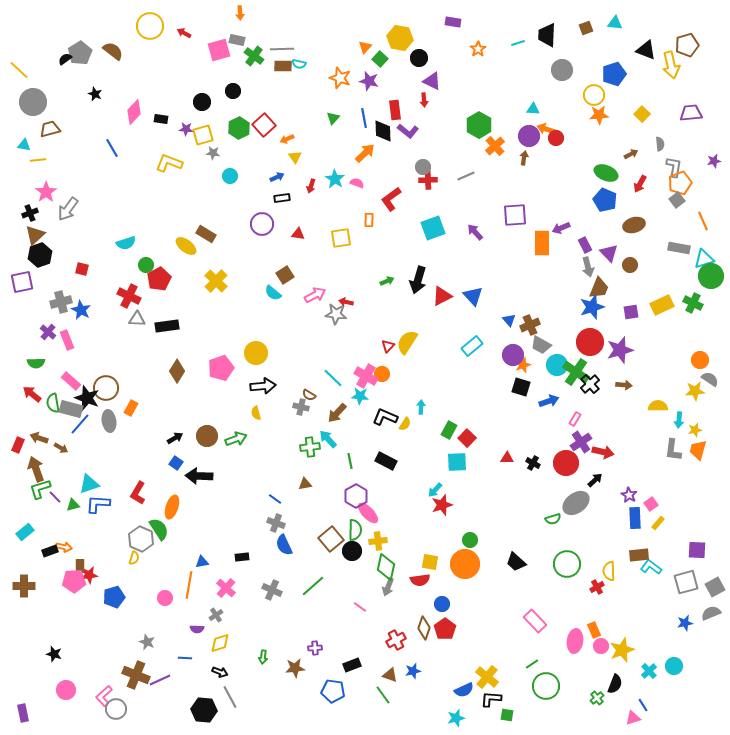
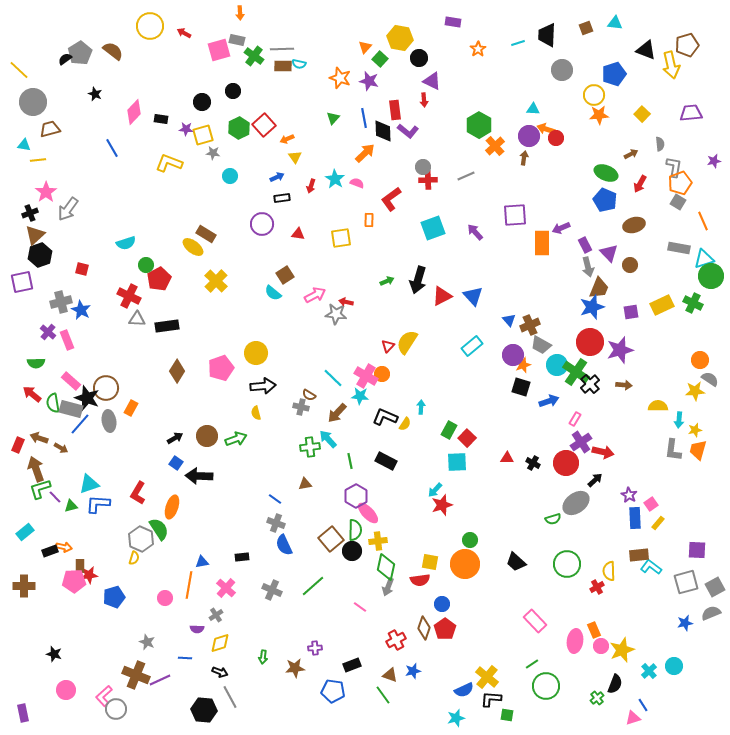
gray square at (677, 200): moved 1 px right, 2 px down; rotated 21 degrees counterclockwise
yellow ellipse at (186, 246): moved 7 px right, 1 px down
green triangle at (73, 505): moved 2 px left, 1 px down
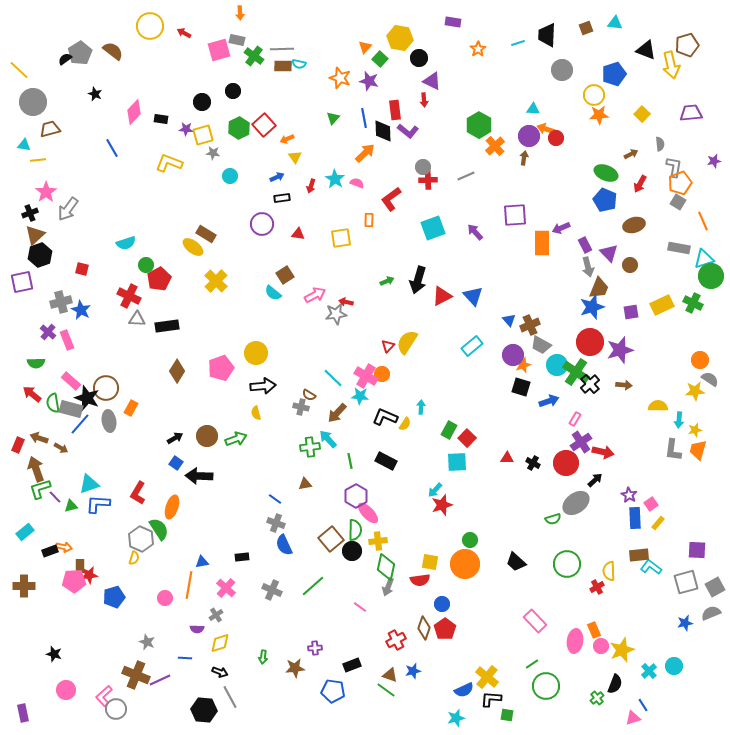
gray star at (336, 314): rotated 15 degrees counterclockwise
green line at (383, 695): moved 3 px right, 5 px up; rotated 18 degrees counterclockwise
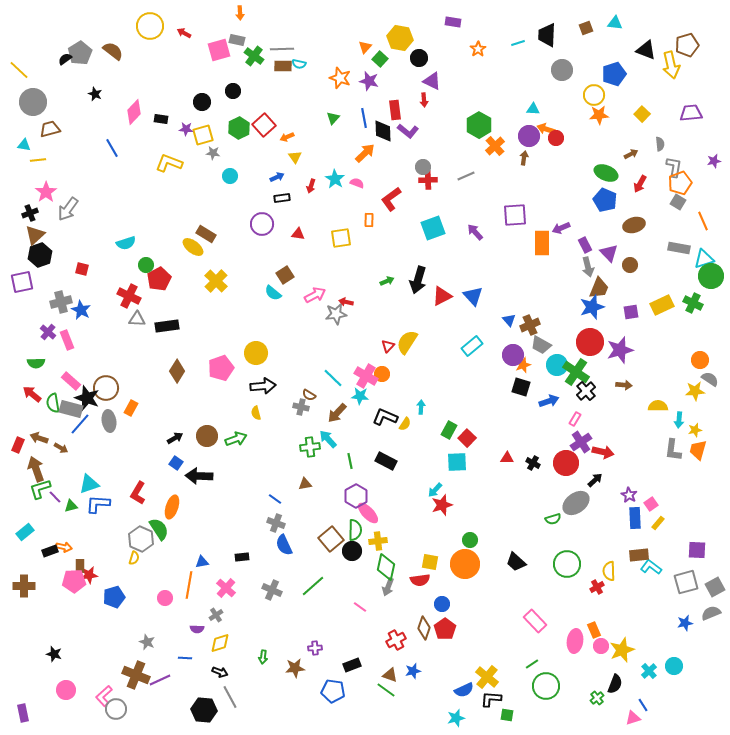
orange arrow at (287, 139): moved 2 px up
black cross at (590, 384): moved 4 px left, 7 px down
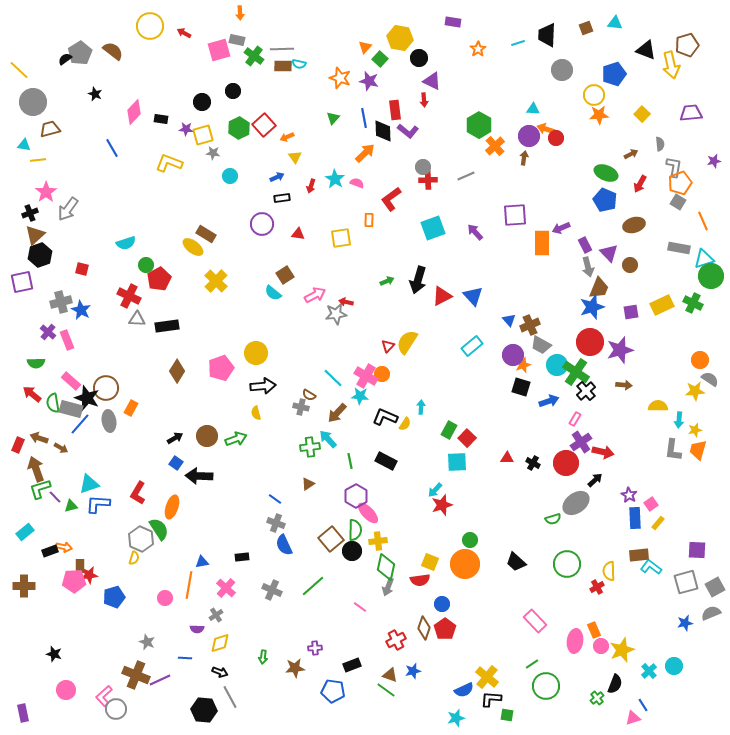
brown triangle at (305, 484): moved 3 px right; rotated 24 degrees counterclockwise
yellow square at (430, 562): rotated 12 degrees clockwise
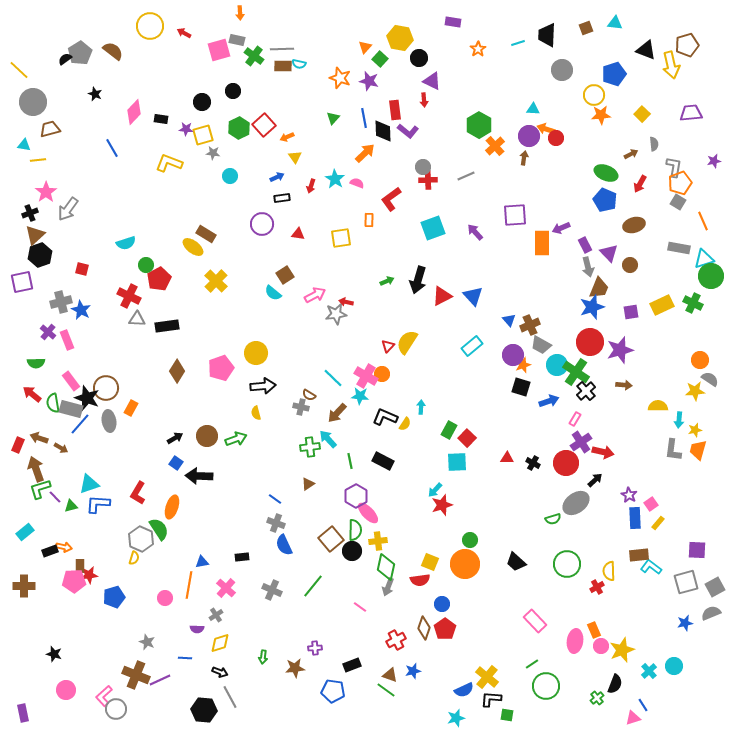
orange star at (599, 115): moved 2 px right
gray semicircle at (660, 144): moved 6 px left
pink rectangle at (71, 381): rotated 12 degrees clockwise
black rectangle at (386, 461): moved 3 px left
green line at (313, 586): rotated 10 degrees counterclockwise
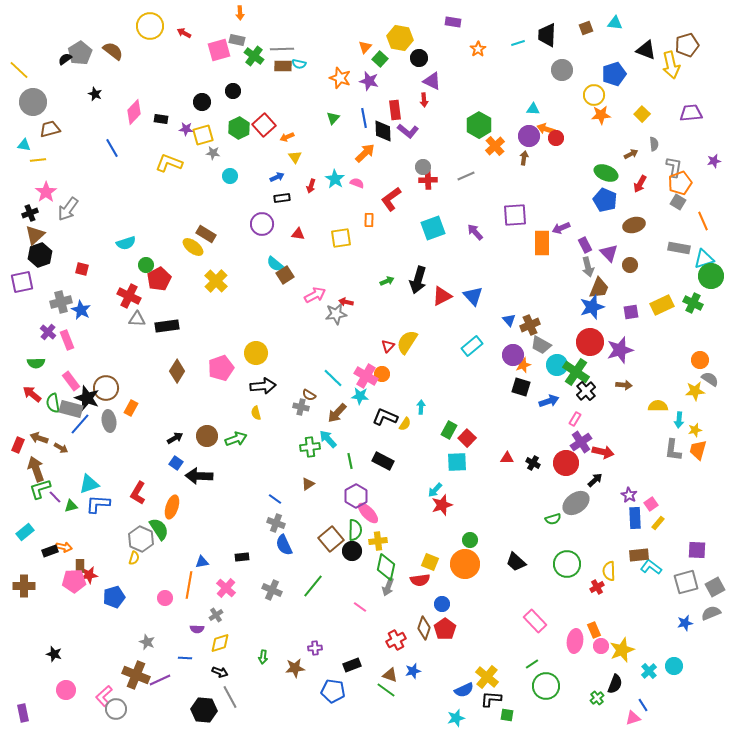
cyan semicircle at (273, 293): moved 2 px right, 29 px up
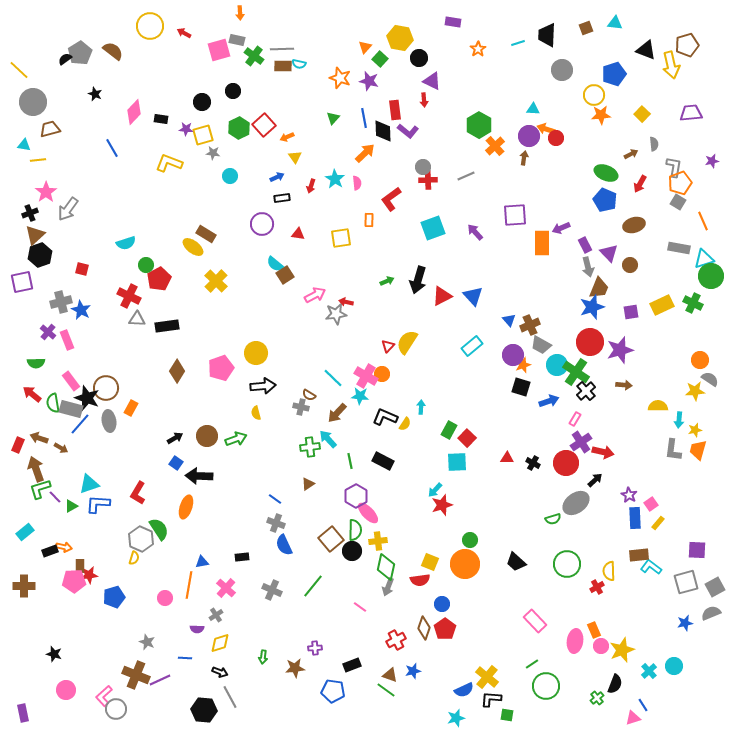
purple star at (714, 161): moved 2 px left
pink semicircle at (357, 183): rotated 64 degrees clockwise
green triangle at (71, 506): rotated 16 degrees counterclockwise
orange ellipse at (172, 507): moved 14 px right
